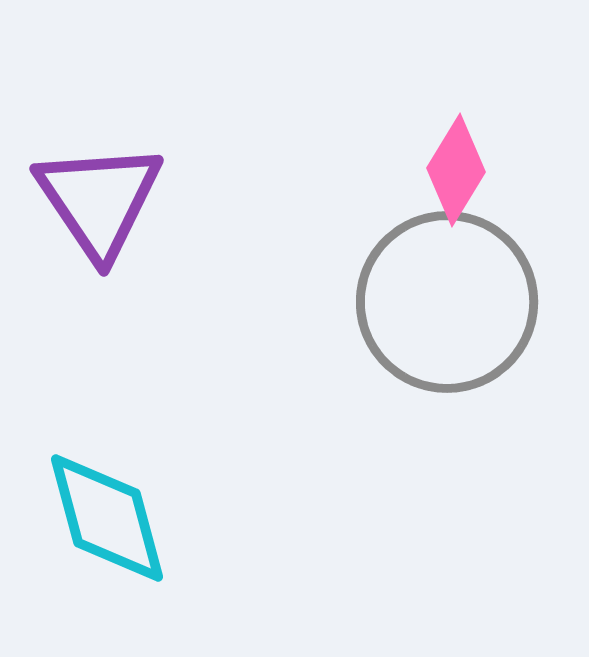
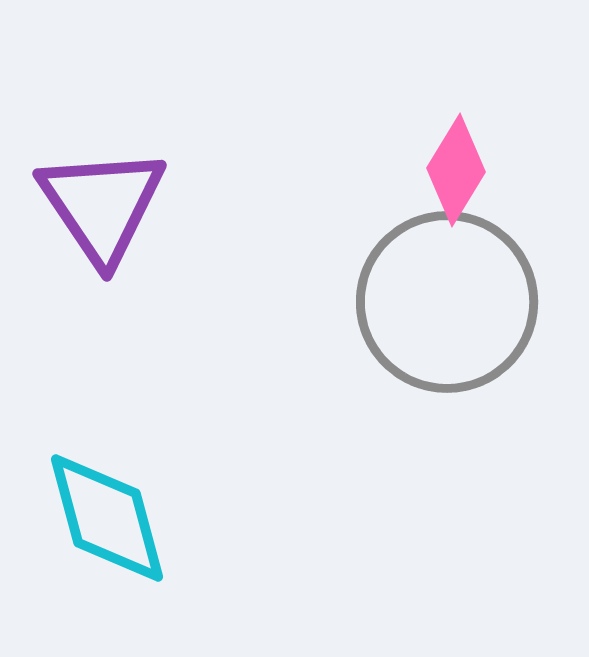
purple triangle: moved 3 px right, 5 px down
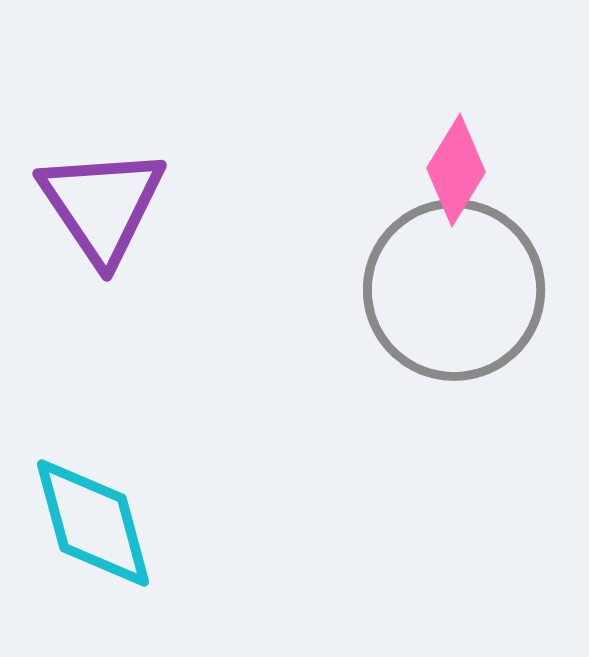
gray circle: moved 7 px right, 12 px up
cyan diamond: moved 14 px left, 5 px down
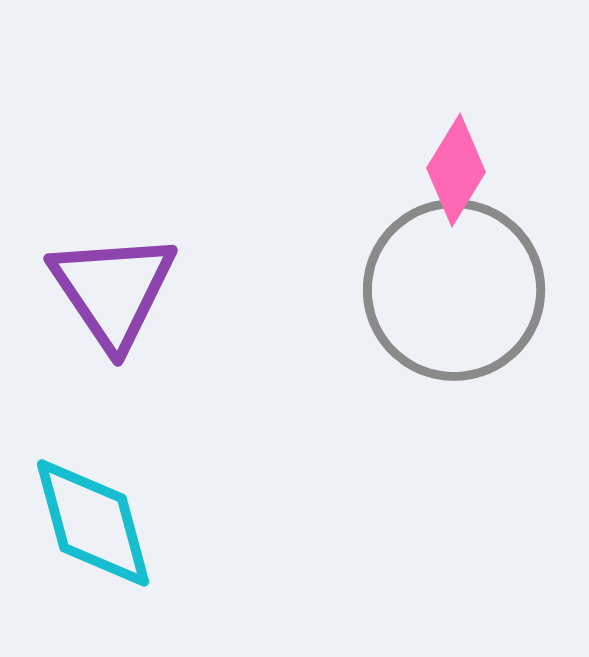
purple triangle: moved 11 px right, 85 px down
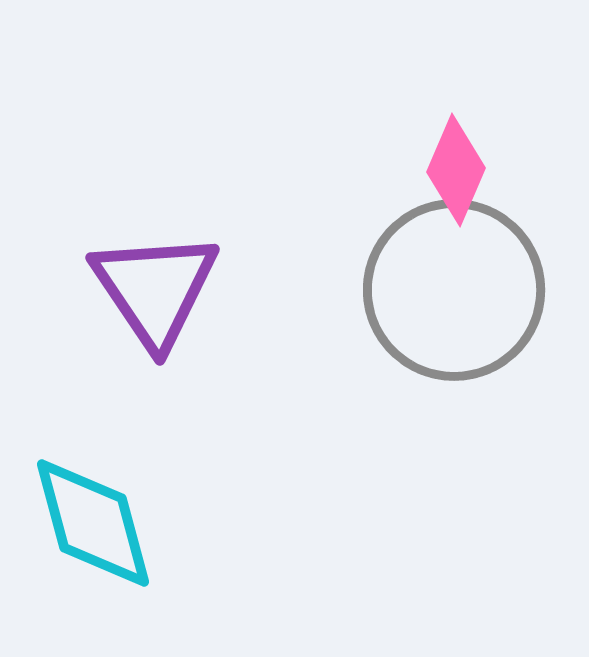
pink diamond: rotated 8 degrees counterclockwise
purple triangle: moved 42 px right, 1 px up
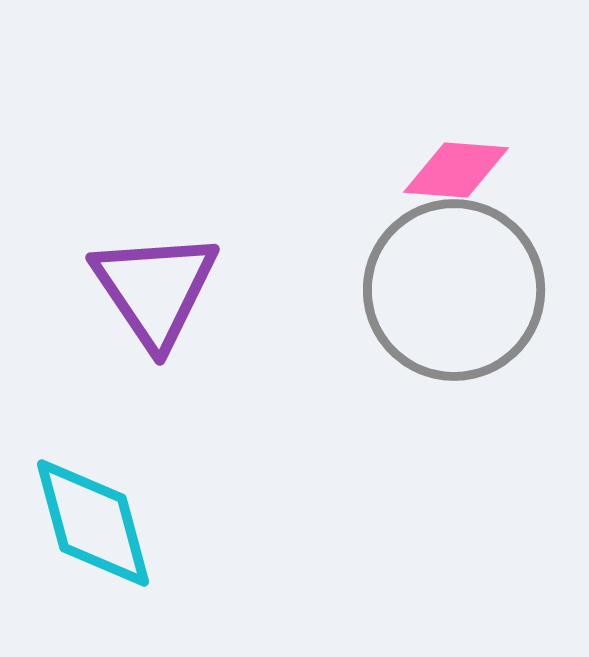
pink diamond: rotated 71 degrees clockwise
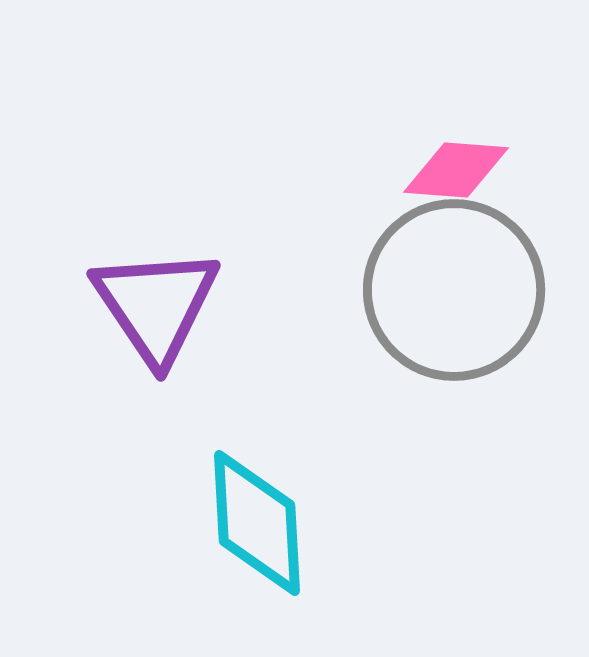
purple triangle: moved 1 px right, 16 px down
cyan diamond: moved 164 px right; rotated 12 degrees clockwise
